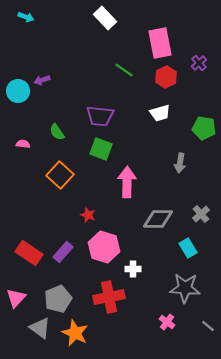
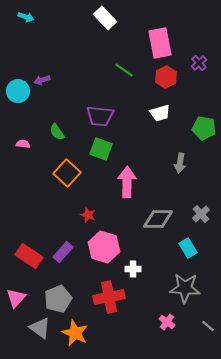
orange square: moved 7 px right, 2 px up
red rectangle: moved 3 px down
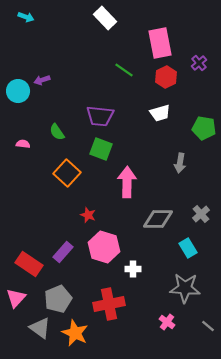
red rectangle: moved 8 px down
red cross: moved 7 px down
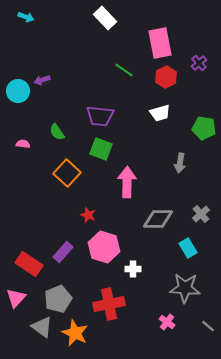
gray triangle: moved 2 px right, 1 px up
